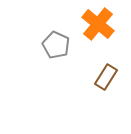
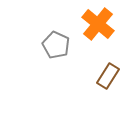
brown rectangle: moved 2 px right, 1 px up
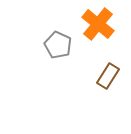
gray pentagon: moved 2 px right
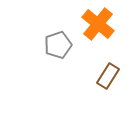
gray pentagon: rotated 28 degrees clockwise
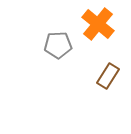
gray pentagon: rotated 16 degrees clockwise
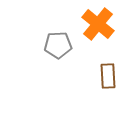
brown rectangle: rotated 35 degrees counterclockwise
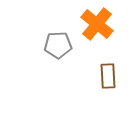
orange cross: moved 1 px left
